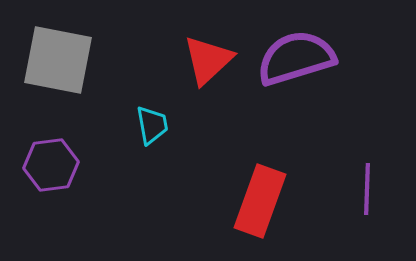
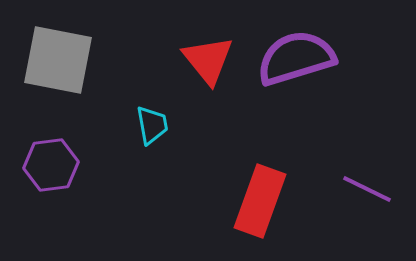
red triangle: rotated 26 degrees counterclockwise
purple line: rotated 66 degrees counterclockwise
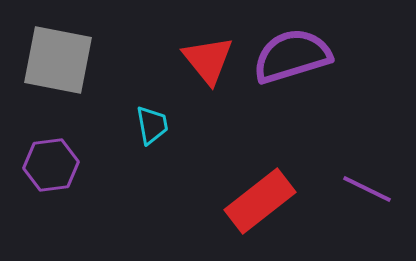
purple semicircle: moved 4 px left, 2 px up
red rectangle: rotated 32 degrees clockwise
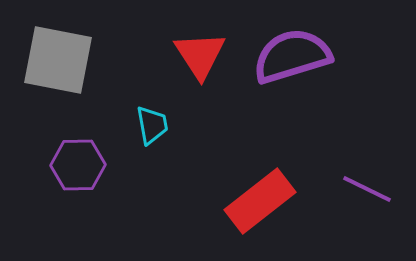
red triangle: moved 8 px left, 5 px up; rotated 6 degrees clockwise
purple hexagon: moved 27 px right; rotated 6 degrees clockwise
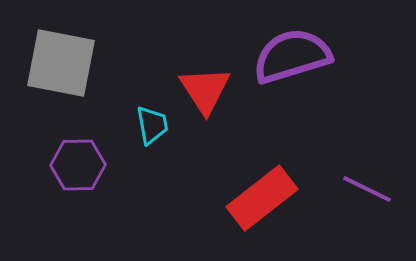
red triangle: moved 5 px right, 35 px down
gray square: moved 3 px right, 3 px down
red rectangle: moved 2 px right, 3 px up
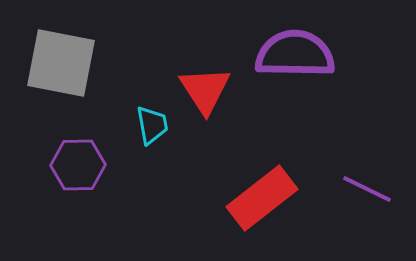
purple semicircle: moved 3 px right, 2 px up; rotated 18 degrees clockwise
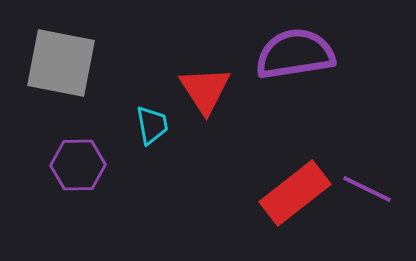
purple semicircle: rotated 10 degrees counterclockwise
red rectangle: moved 33 px right, 5 px up
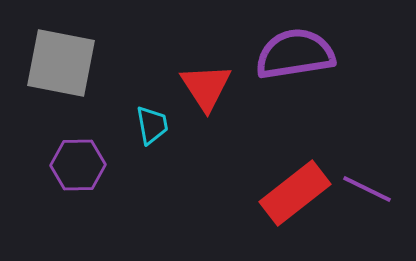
red triangle: moved 1 px right, 3 px up
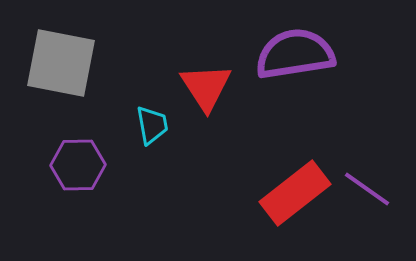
purple line: rotated 9 degrees clockwise
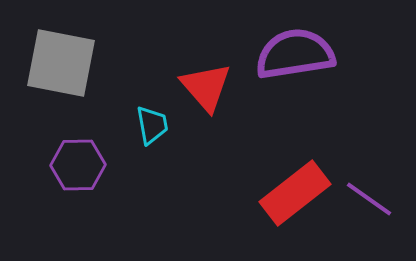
red triangle: rotated 8 degrees counterclockwise
purple line: moved 2 px right, 10 px down
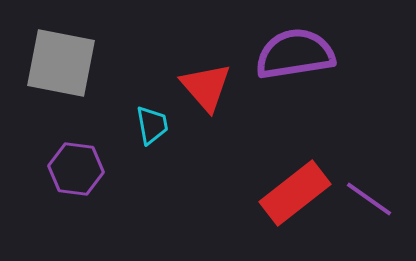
purple hexagon: moved 2 px left, 4 px down; rotated 8 degrees clockwise
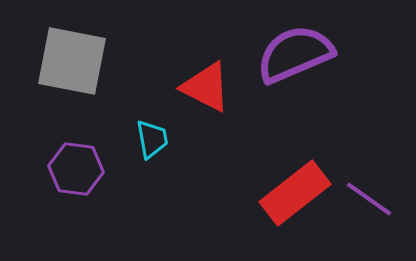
purple semicircle: rotated 14 degrees counterclockwise
gray square: moved 11 px right, 2 px up
red triangle: rotated 22 degrees counterclockwise
cyan trapezoid: moved 14 px down
